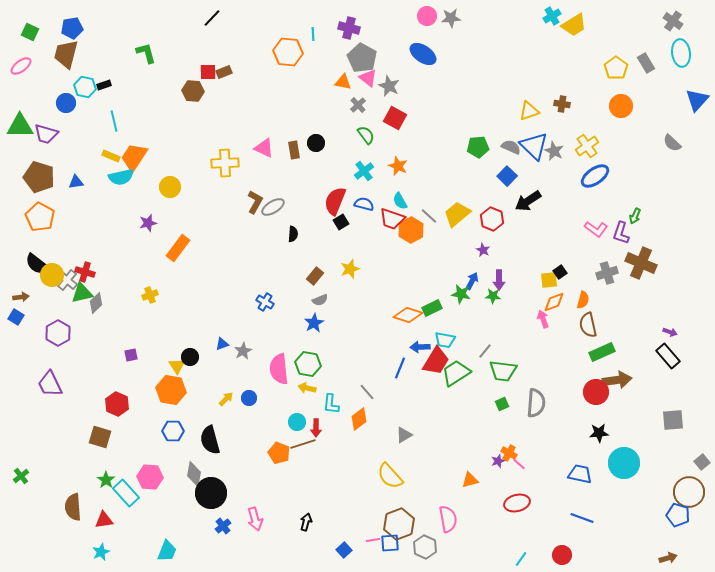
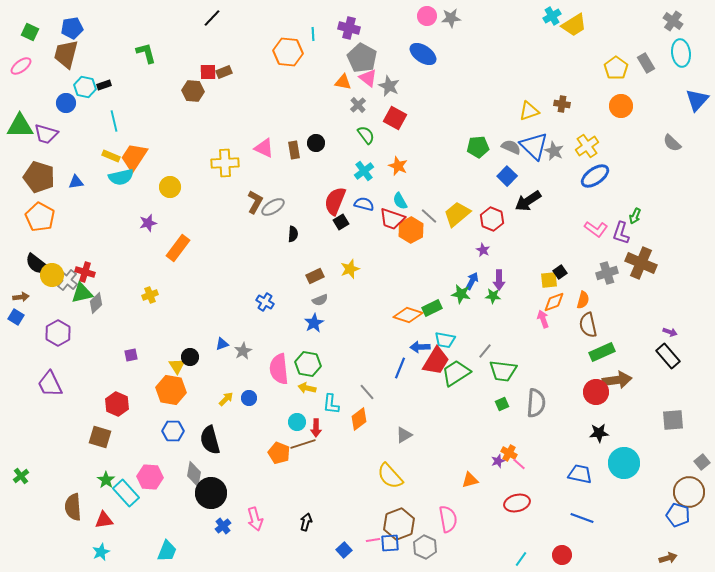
brown rectangle at (315, 276): rotated 24 degrees clockwise
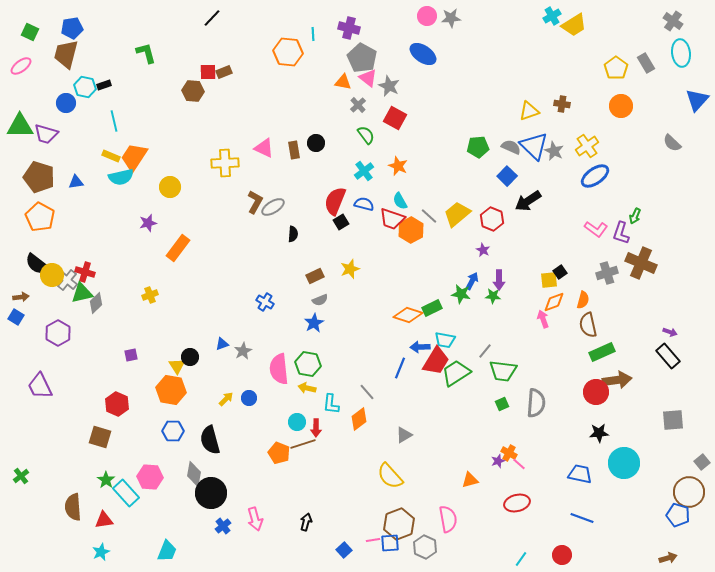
purple trapezoid at (50, 384): moved 10 px left, 2 px down
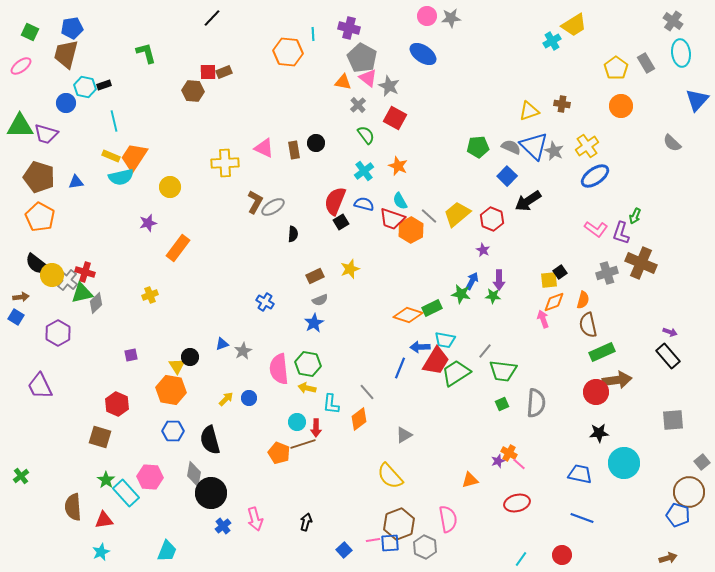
cyan cross at (552, 16): moved 25 px down
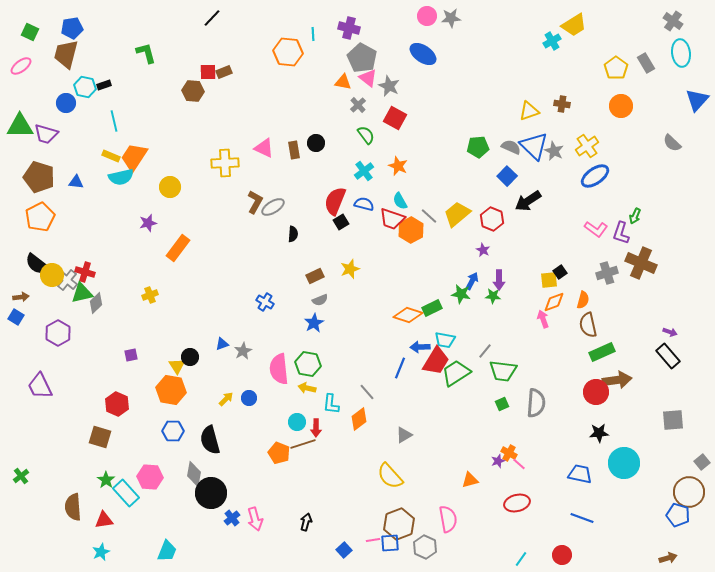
blue triangle at (76, 182): rotated 14 degrees clockwise
orange pentagon at (40, 217): rotated 16 degrees clockwise
blue cross at (223, 526): moved 9 px right, 8 px up
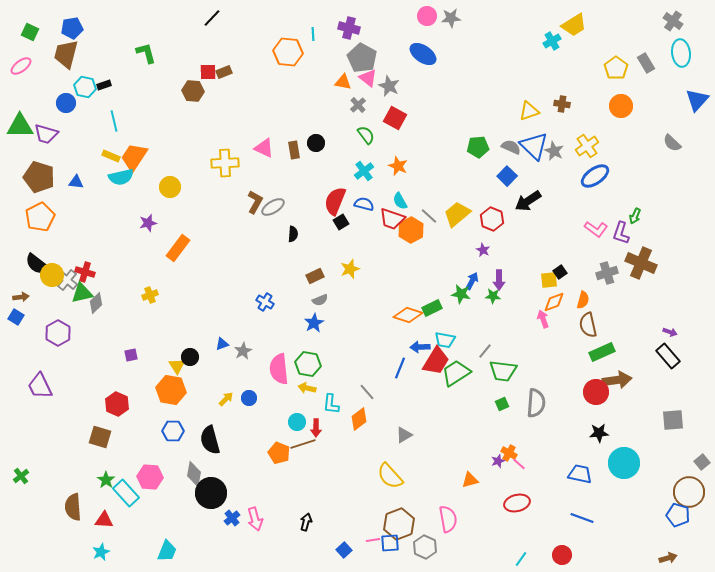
red triangle at (104, 520): rotated 12 degrees clockwise
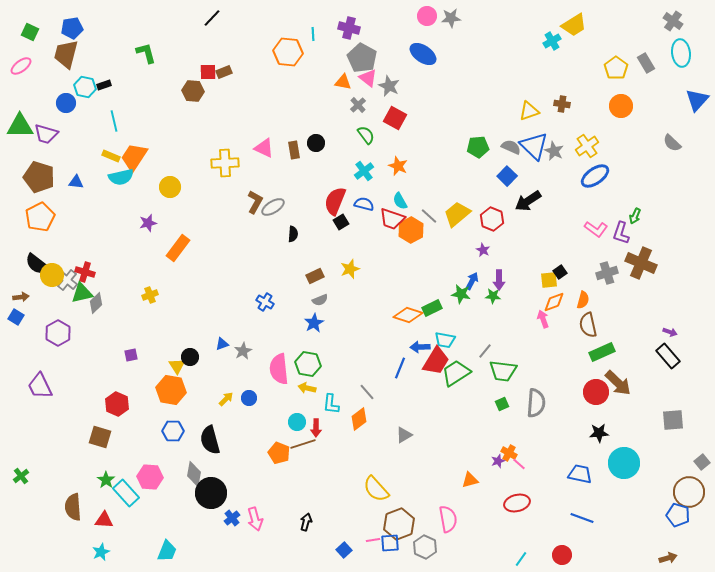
brown arrow at (617, 380): moved 1 px right, 3 px down; rotated 52 degrees clockwise
yellow semicircle at (390, 476): moved 14 px left, 13 px down
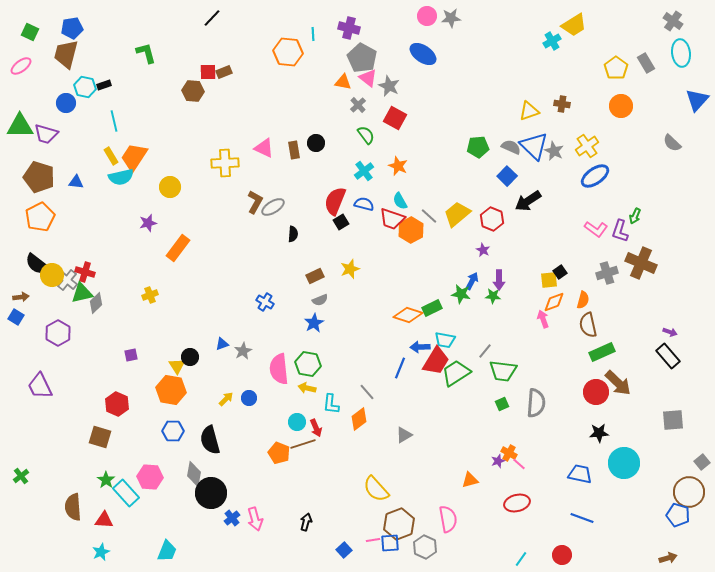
yellow rectangle at (111, 156): rotated 36 degrees clockwise
purple L-shape at (621, 233): moved 1 px left, 2 px up
red arrow at (316, 428): rotated 24 degrees counterclockwise
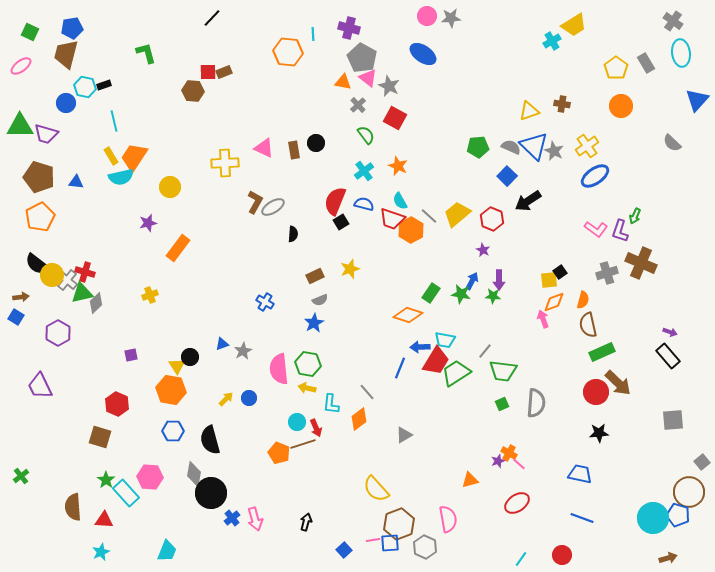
green rectangle at (432, 308): moved 1 px left, 15 px up; rotated 30 degrees counterclockwise
cyan circle at (624, 463): moved 29 px right, 55 px down
red ellipse at (517, 503): rotated 20 degrees counterclockwise
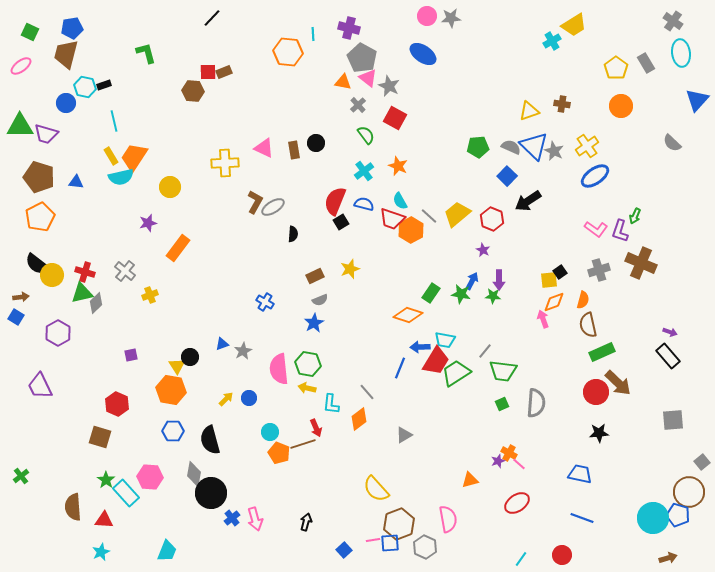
gray cross at (607, 273): moved 8 px left, 3 px up
gray cross at (67, 280): moved 58 px right, 9 px up
cyan circle at (297, 422): moved 27 px left, 10 px down
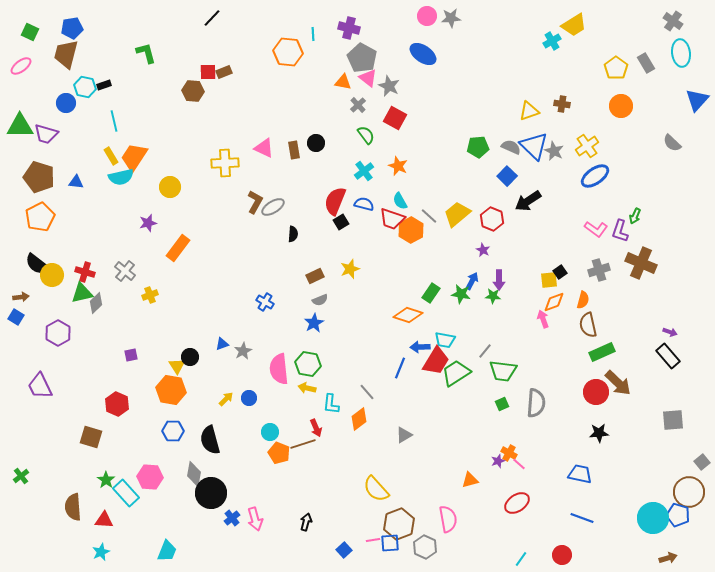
brown square at (100, 437): moved 9 px left
